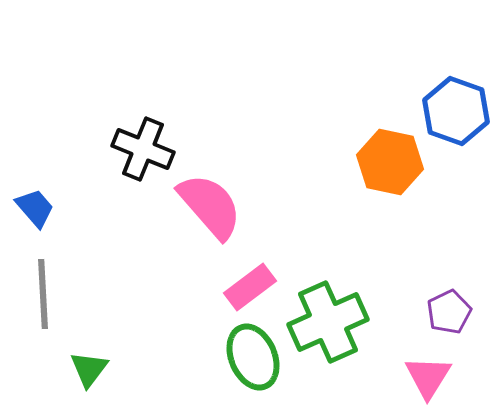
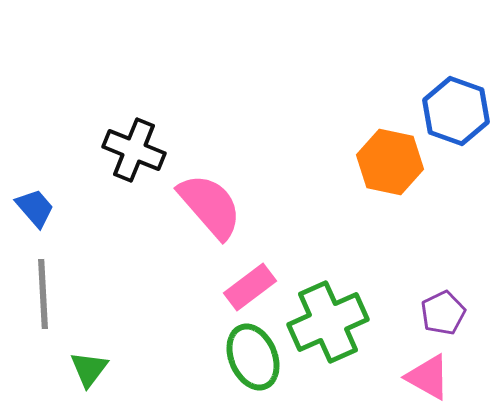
black cross: moved 9 px left, 1 px down
purple pentagon: moved 6 px left, 1 px down
pink triangle: rotated 33 degrees counterclockwise
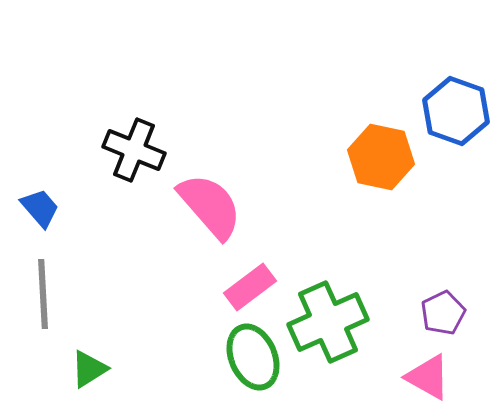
orange hexagon: moved 9 px left, 5 px up
blue trapezoid: moved 5 px right
green triangle: rotated 21 degrees clockwise
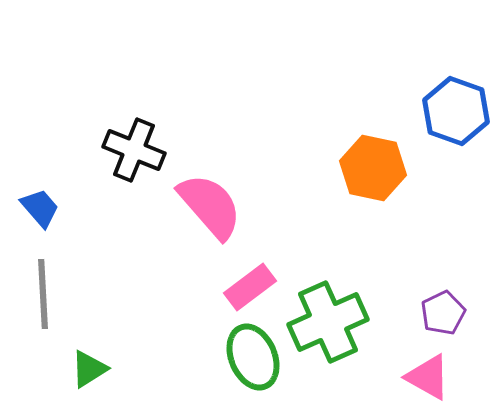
orange hexagon: moved 8 px left, 11 px down
